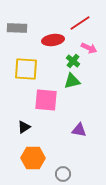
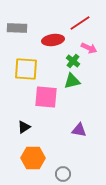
pink square: moved 3 px up
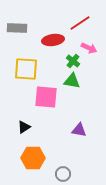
green triangle: rotated 24 degrees clockwise
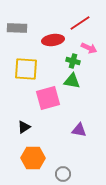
green cross: rotated 24 degrees counterclockwise
pink square: moved 2 px right, 1 px down; rotated 20 degrees counterclockwise
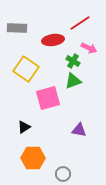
green cross: rotated 16 degrees clockwise
yellow square: rotated 30 degrees clockwise
green triangle: moved 1 px right; rotated 30 degrees counterclockwise
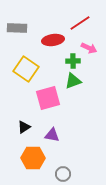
green cross: rotated 32 degrees counterclockwise
purple triangle: moved 27 px left, 5 px down
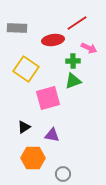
red line: moved 3 px left
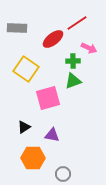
red ellipse: moved 1 px up; rotated 30 degrees counterclockwise
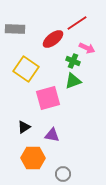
gray rectangle: moved 2 px left, 1 px down
pink arrow: moved 2 px left
green cross: rotated 24 degrees clockwise
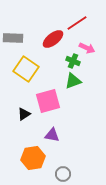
gray rectangle: moved 2 px left, 9 px down
pink square: moved 3 px down
black triangle: moved 13 px up
orange hexagon: rotated 10 degrees counterclockwise
